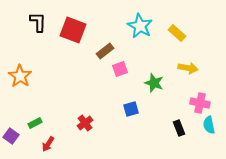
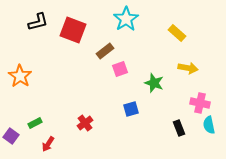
black L-shape: rotated 75 degrees clockwise
cyan star: moved 14 px left, 7 px up; rotated 10 degrees clockwise
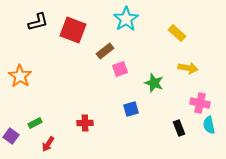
red cross: rotated 35 degrees clockwise
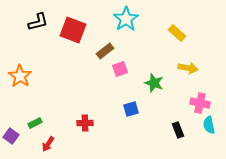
black rectangle: moved 1 px left, 2 px down
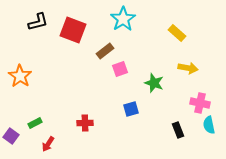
cyan star: moved 3 px left
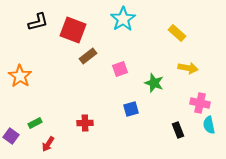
brown rectangle: moved 17 px left, 5 px down
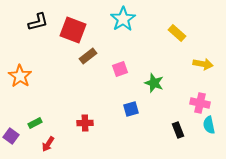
yellow arrow: moved 15 px right, 4 px up
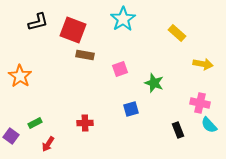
brown rectangle: moved 3 px left, 1 px up; rotated 48 degrees clockwise
cyan semicircle: rotated 30 degrees counterclockwise
